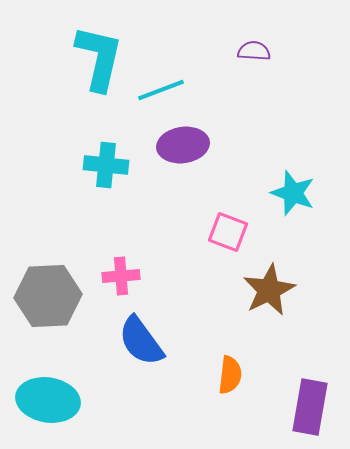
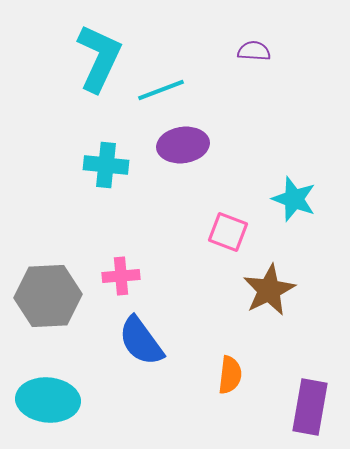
cyan L-shape: rotated 12 degrees clockwise
cyan star: moved 1 px right, 6 px down
cyan ellipse: rotated 4 degrees counterclockwise
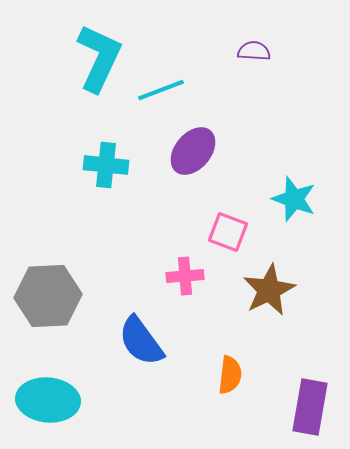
purple ellipse: moved 10 px right, 6 px down; rotated 42 degrees counterclockwise
pink cross: moved 64 px right
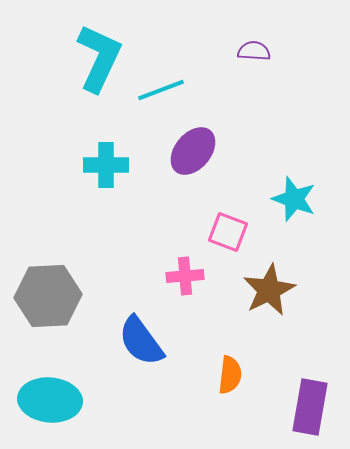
cyan cross: rotated 6 degrees counterclockwise
cyan ellipse: moved 2 px right
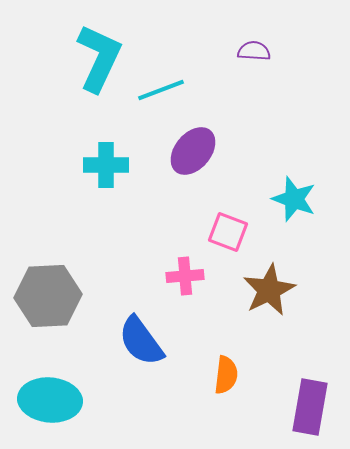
orange semicircle: moved 4 px left
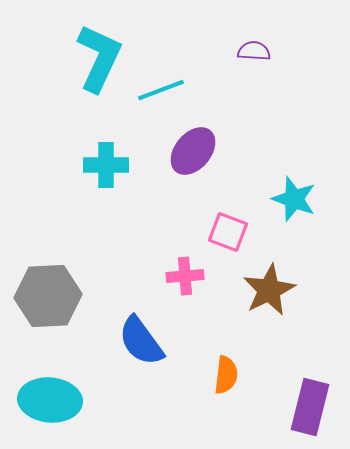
purple rectangle: rotated 4 degrees clockwise
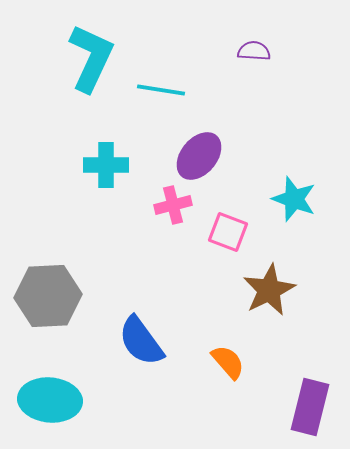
cyan L-shape: moved 8 px left
cyan line: rotated 30 degrees clockwise
purple ellipse: moved 6 px right, 5 px down
pink cross: moved 12 px left, 71 px up; rotated 9 degrees counterclockwise
orange semicircle: moved 2 px right, 13 px up; rotated 48 degrees counterclockwise
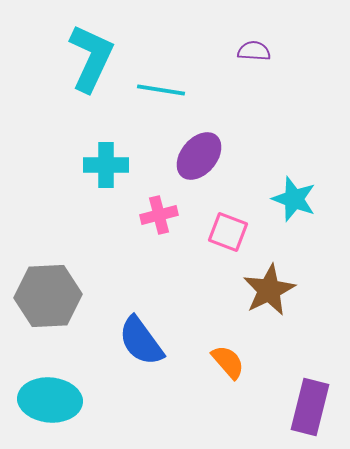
pink cross: moved 14 px left, 10 px down
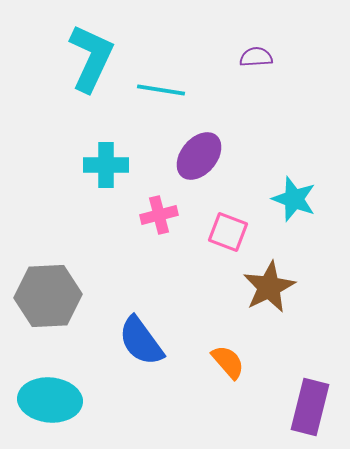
purple semicircle: moved 2 px right, 6 px down; rotated 8 degrees counterclockwise
brown star: moved 3 px up
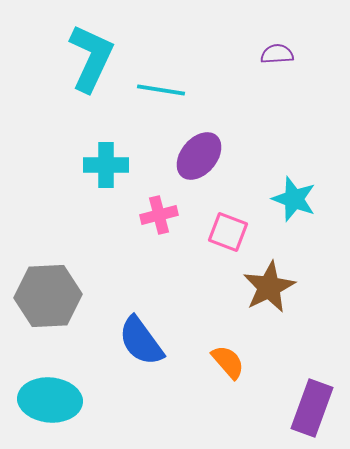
purple semicircle: moved 21 px right, 3 px up
purple rectangle: moved 2 px right, 1 px down; rotated 6 degrees clockwise
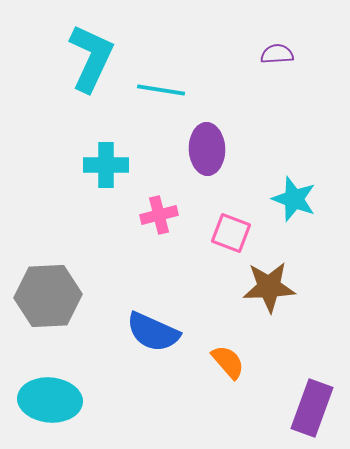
purple ellipse: moved 8 px right, 7 px up; rotated 42 degrees counterclockwise
pink square: moved 3 px right, 1 px down
brown star: rotated 24 degrees clockwise
blue semicircle: moved 12 px right, 9 px up; rotated 30 degrees counterclockwise
